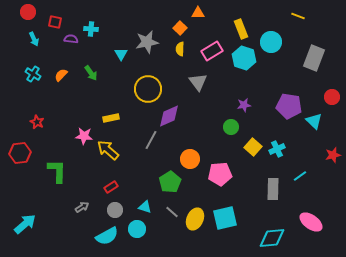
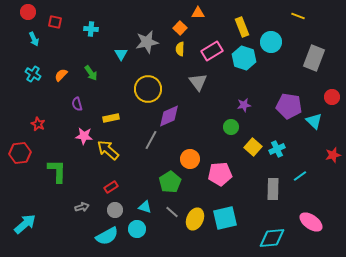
yellow rectangle at (241, 29): moved 1 px right, 2 px up
purple semicircle at (71, 39): moved 6 px right, 65 px down; rotated 112 degrees counterclockwise
red star at (37, 122): moved 1 px right, 2 px down
gray arrow at (82, 207): rotated 16 degrees clockwise
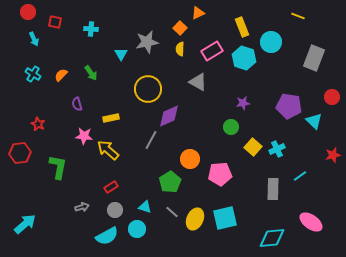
orange triangle at (198, 13): rotated 24 degrees counterclockwise
gray triangle at (198, 82): rotated 24 degrees counterclockwise
purple star at (244, 105): moved 1 px left, 2 px up
green L-shape at (57, 171): moved 1 px right, 4 px up; rotated 10 degrees clockwise
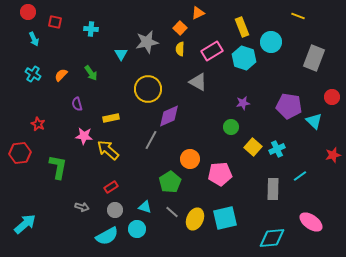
gray arrow at (82, 207): rotated 32 degrees clockwise
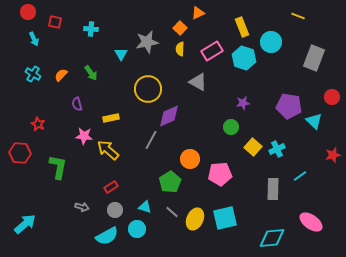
red hexagon at (20, 153): rotated 10 degrees clockwise
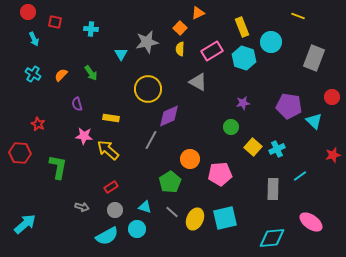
yellow rectangle at (111, 118): rotated 21 degrees clockwise
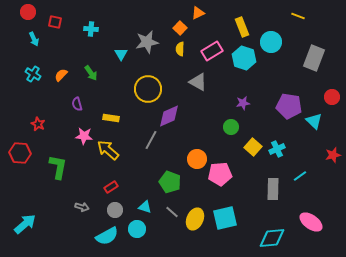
orange circle at (190, 159): moved 7 px right
green pentagon at (170, 182): rotated 20 degrees counterclockwise
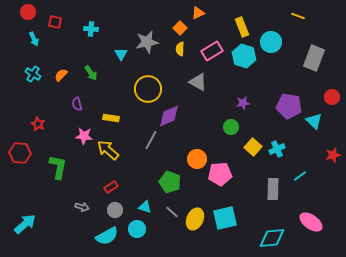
cyan hexagon at (244, 58): moved 2 px up
